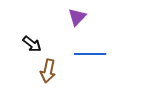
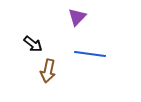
black arrow: moved 1 px right
blue line: rotated 8 degrees clockwise
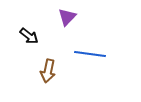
purple triangle: moved 10 px left
black arrow: moved 4 px left, 8 px up
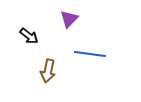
purple triangle: moved 2 px right, 2 px down
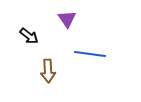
purple triangle: moved 2 px left; rotated 18 degrees counterclockwise
brown arrow: rotated 15 degrees counterclockwise
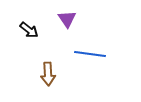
black arrow: moved 6 px up
brown arrow: moved 3 px down
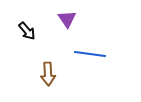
black arrow: moved 2 px left, 1 px down; rotated 12 degrees clockwise
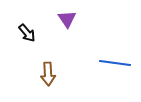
black arrow: moved 2 px down
blue line: moved 25 px right, 9 px down
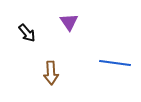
purple triangle: moved 2 px right, 3 px down
brown arrow: moved 3 px right, 1 px up
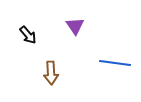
purple triangle: moved 6 px right, 4 px down
black arrow: moved 1 px right, 2 px down
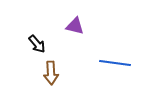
purple triangle: rotated 42 degrees counterclockwise
black arrow: moved 9 px right, 9 px down
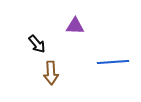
purple triangle: rotated 12 degrees counterclockwise
blue line: moved 2 px left, 1 px up; rotated 12 degrees counterclockwise
